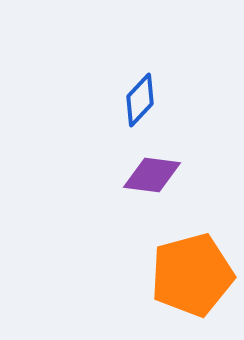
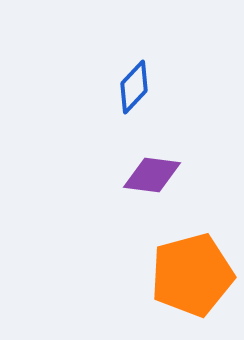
blue diamond: moved 6 px left, 13 px up
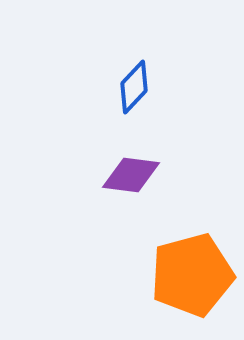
purple diamond: moved 21 px left
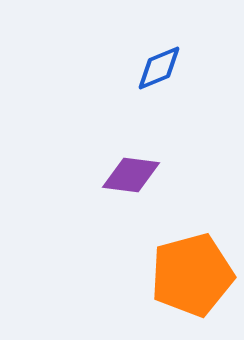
blue diamond: moved 25 px right, 19 px up; rotated 24 degrees clockwise
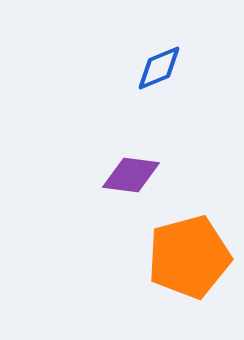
orange pentagon: moved 3 px left, 18 px up
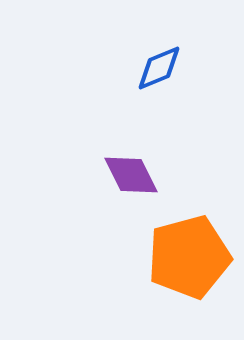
purple diamond: rotated 56 degrees clockwise
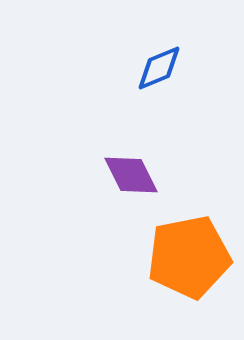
orange pentagon: rotated 4 degrees clockwise
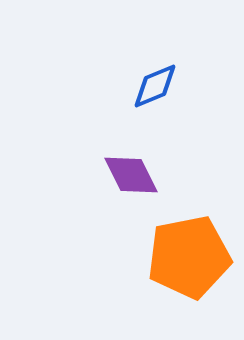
blue diamond: moved 4 px left, 18 px down
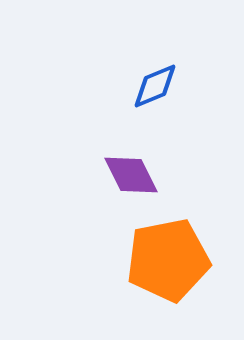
orange pentagon: moved 21 px left, 3 px down
